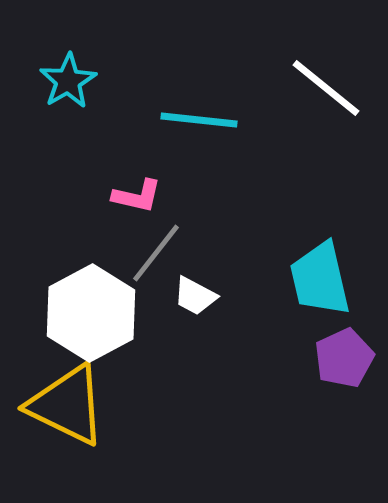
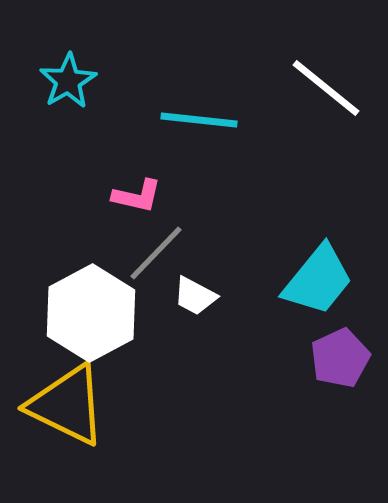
gray line: rotated 6 degrees clockwise
cyan trapezoid: moved 2 px left, 1 px down; rotated 128 degrees counterclockwise
purple pentagon: moved 4 px left
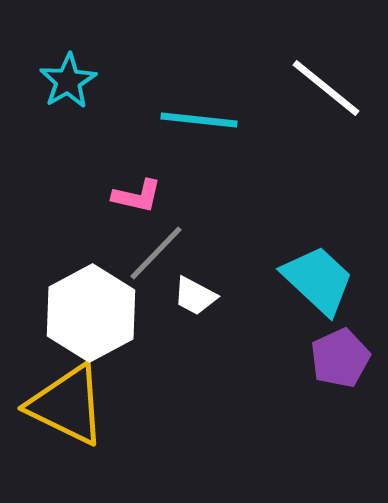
cyan trapezoid: rotated 86 degrees counterclockwise
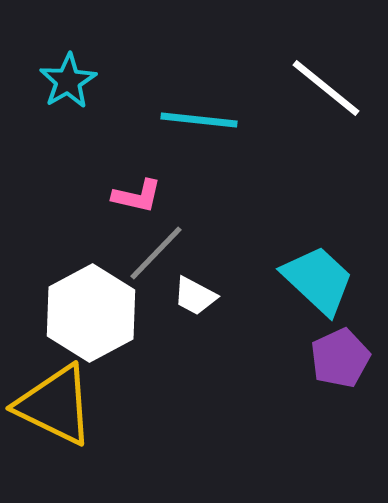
yellow triangle: moved 12 px left
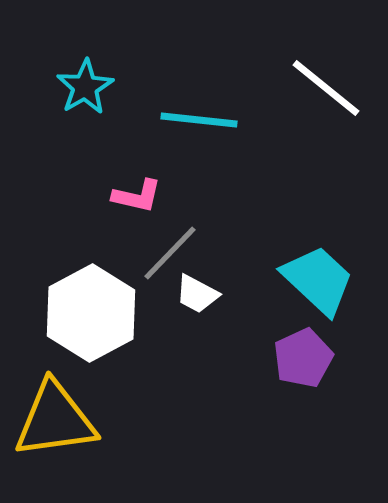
cyan star: moved 17 px right, 6 px down
gray line: moved 14 px right
white trapezoid: moved 2 px right, 2 px up
purple pentagon: moved 37 px left
yellow triangle: moved 15 px down; rotated 34 degrees counterclockwise
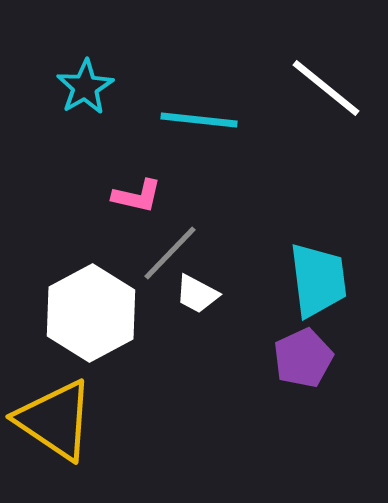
cyan trapezoid: rotated 40 degrees clockwise
yellow triangle: rotated 42 degrees clockwise
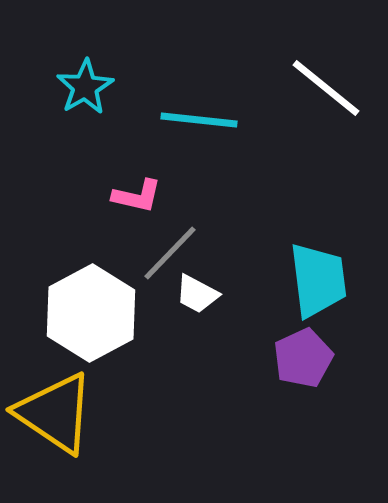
yellow triangle: moved 7 px up
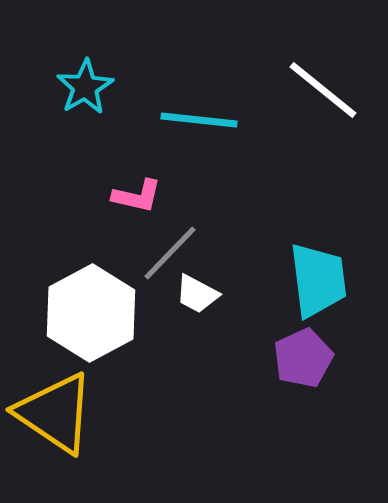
white line: moved 3 px left, 2 px down
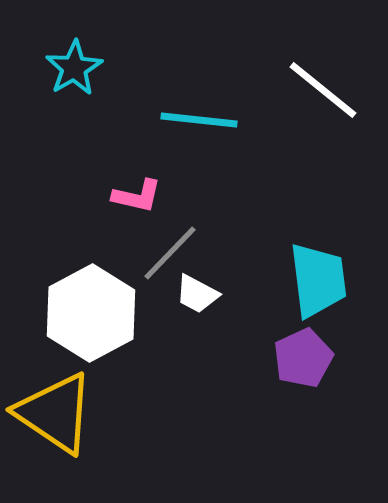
cyan star: moved 11 px left, 19 px up
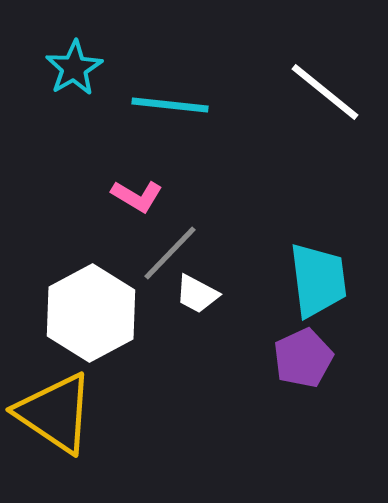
white line: moved 2 px right, 2 px down
cyan line: moved 29 px left, 15 px up
pink L-shape: rotated 18 degrees clockwise
